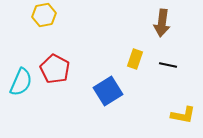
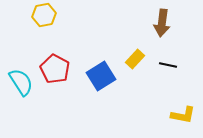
yellow rectangle: rotated 24 degrees clockwise
cyan semicircle: rotated 56 degrees counterclockwise
blue square: moved 7 px left, 15 px up
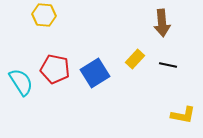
yellow hexagon: rotated 15 degrees clockwise
brown arrow: rotated 12 degrees counterclockwise
red pentagon: rotated 16 degrees counterclockwise
blue square: moved 6 px left, 3 px up
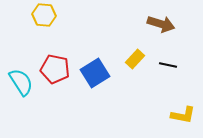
brown arrow: moved 1 px left, 1 px down; rotated 68 degrees counterclockwise
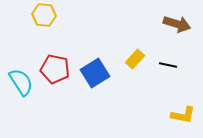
brown arrow: moved 16 px right
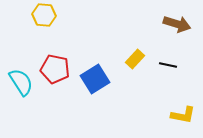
blue square: moved 6 px down
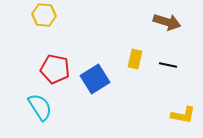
brown arrow: moved 10 px left, 2 px up
yellow rectangle: rotated 30 degrees counterclockwise
cyan semicircle: moved 19 px right, 25 px down
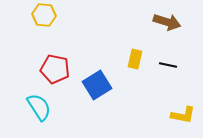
blue square: moved 2 px right, 6 px down
cyan semicircle: moved 1 px left
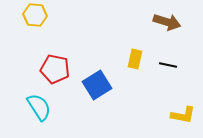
yellow hexagon: moved 9 px left
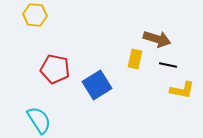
brown arrow: moved 10 px left, 17 px down
cyan semicircle: moved 13 px down
yellow L-shape: moved 1 px left, 25 px up
